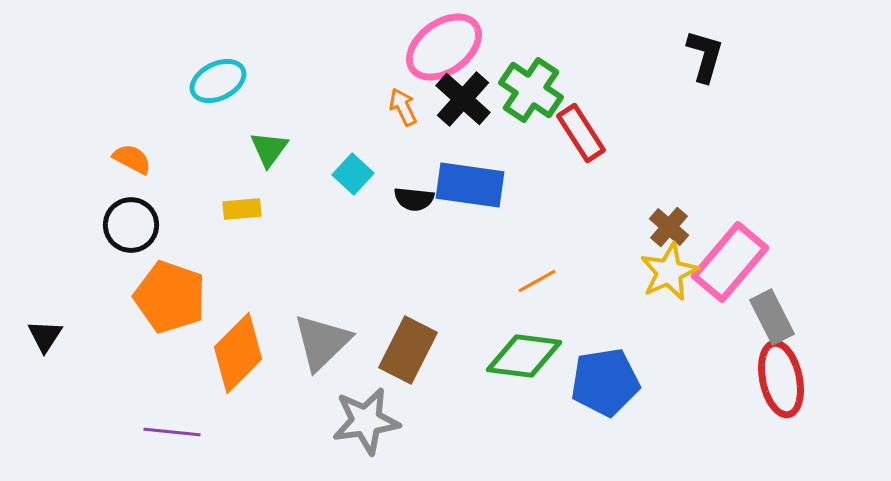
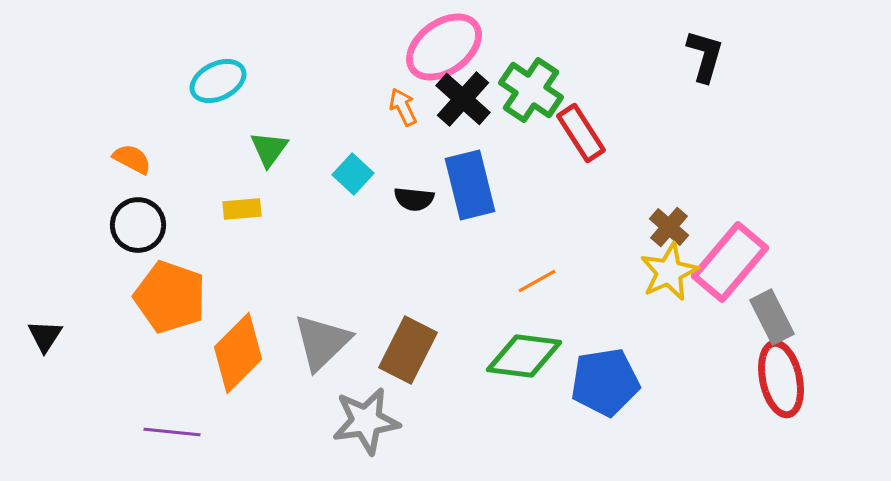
blue rectangle: rotated 68 degrees clockwise
black circle: moved 7 px right
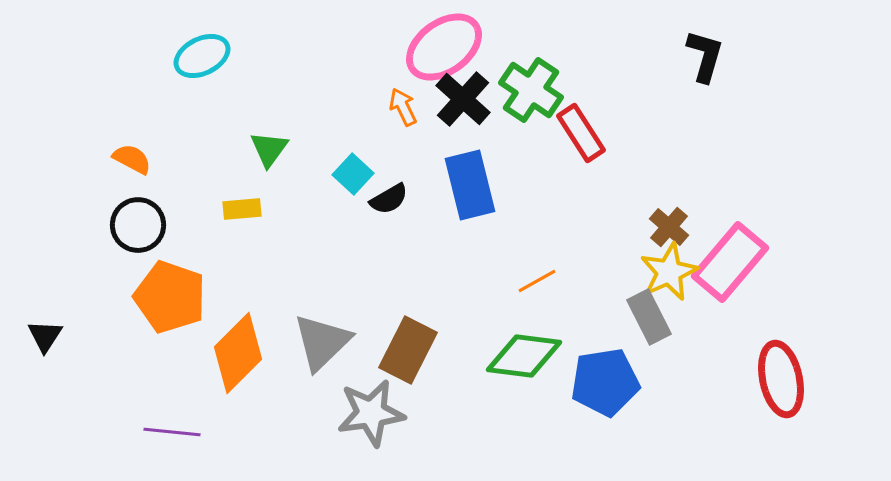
cyan ellipse: moved 16 px left, 25 px up
black semicircle: moved 25 px left; rotated 36 degrees counterclockwise
gray rectangle: moved 123 px left
gray star: moved 5 px right, 8 px up
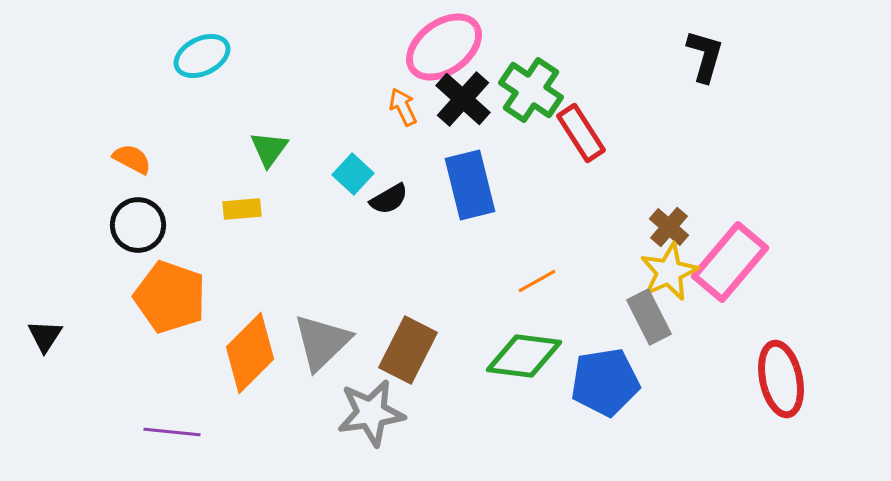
orange diamond: moved 12 px right
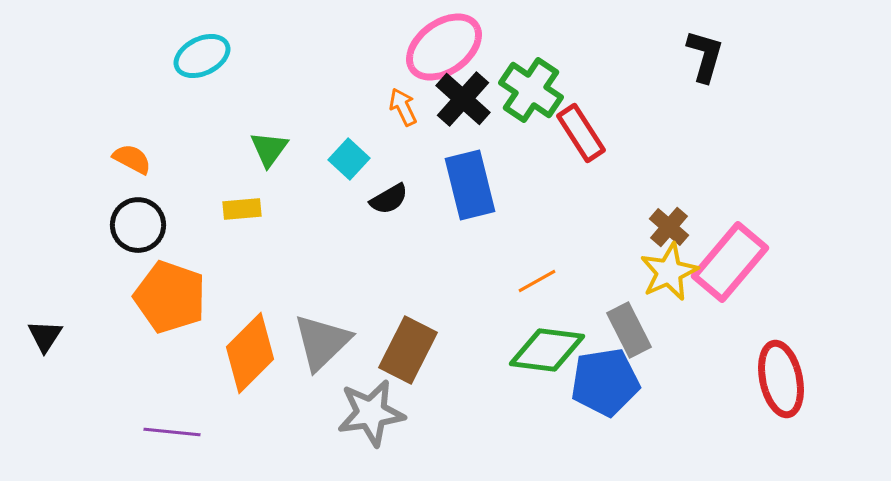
cyan square: moved 4 px left, 15 px up
gray rectangle: moved 20 px left, 13 px down
green diamond: moved 23 px right, 6 px up
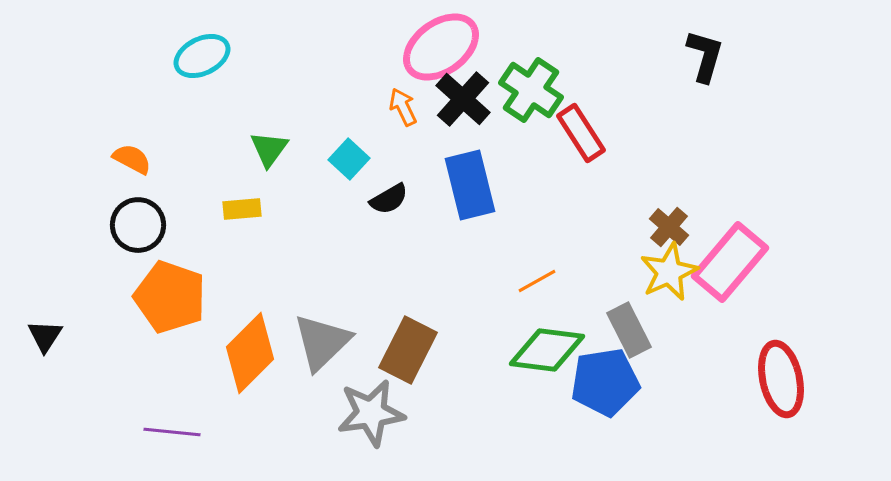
pink ellipse: moved 3 px left
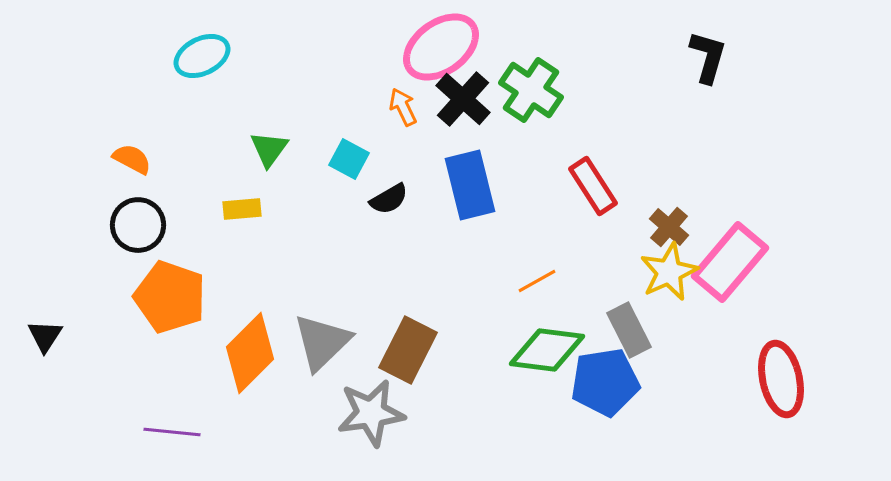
black L-shape: moved 3 px right, 1 px down
red rectangle: moved 12 px right, 53 px down
cyan square: rotated 15 degrees counterclockwise
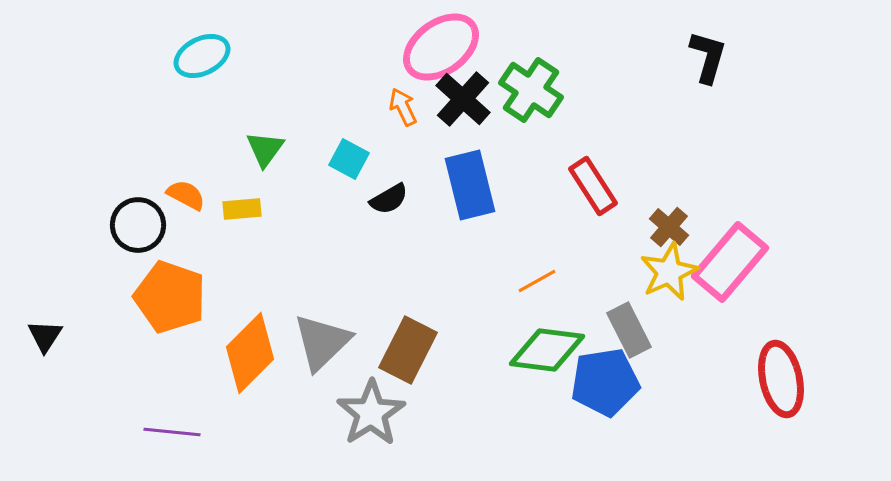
green triangle: moved 4 px left
orange semicircle: moved 54 px right, 36 px down
gray star: rotated 24 degrees counterclockwise
